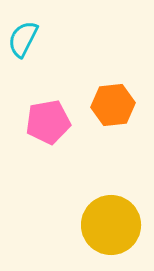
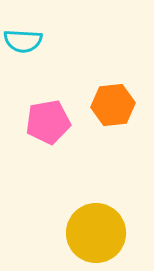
cyan semicircle: moved 2 px down; rotated 114 degrees counterclockwise
yellow circle: moved 15 px left, 8 px down
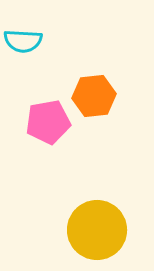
orange hexagon: moved 19 px left, 9 px up
yellow circle: moved 1 px right, 3 px up
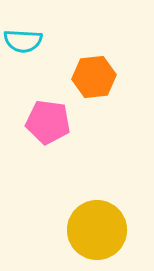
orange hexagon: moved 19 px up
pink pentagon: rotated 18 degrees clockwise
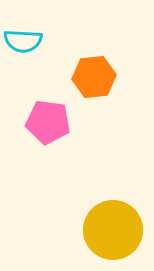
yellow circle: moved 16 px right
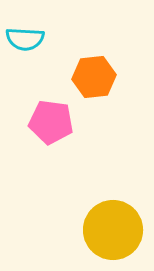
cyan semicircle: moved 2 px right, 2 px up
pink pentagon: moved 3 px right
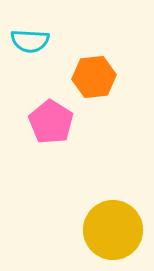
cyan semicircle: moved 5 px right, 2 px down
pink pentagon: rotated 24 degrees clockwise
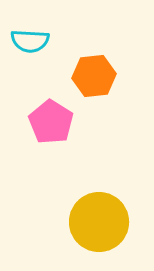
orange hexagon: moved 1 px up
yellow circle: moved 14 px left, 8 px up
